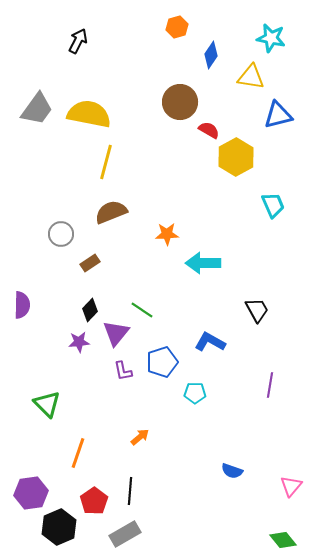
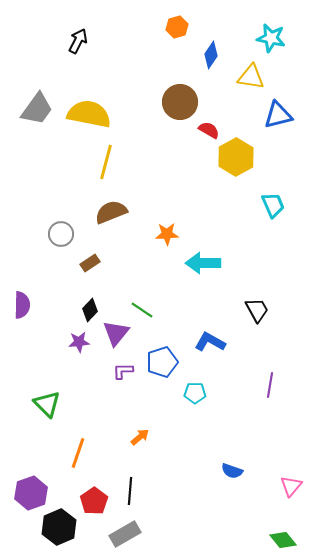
purple L-shape: rotated 100 degrees clockwise
purple hexagon: rotated 12 degrees counterclockwise
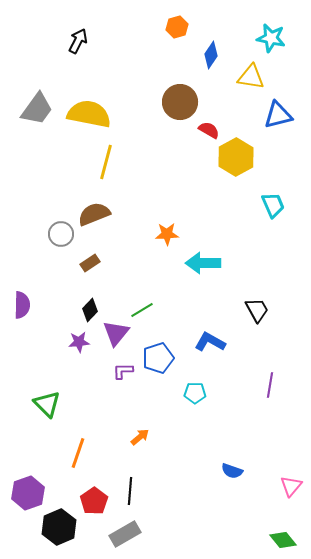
brown semicircle: moved 17 px left, 2 px down
green line: rotated 65 degrees counterclockwise
blue pentagon: moved 4 px left, 4 px up
purple hexagon: moved 3 px left
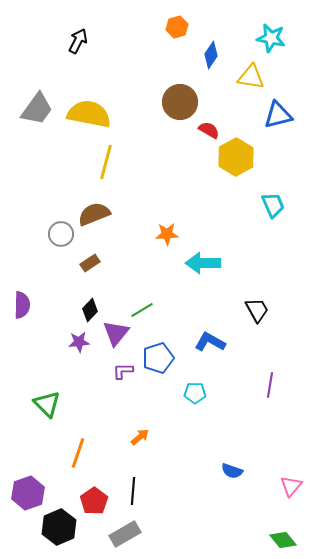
black line: moved 3 px right
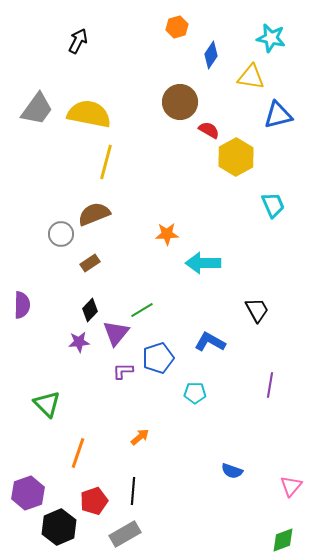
red pentagon: rotated 16 degrees clockwise
green diamond: rotated 72 degrees counterclockwise
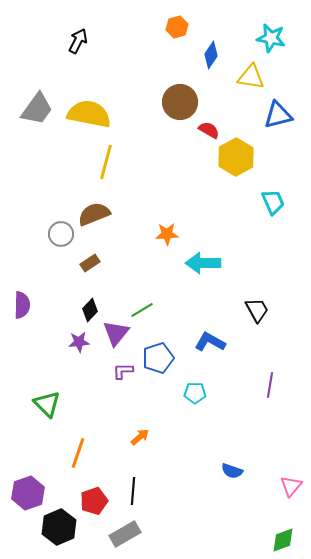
cyan trapezoid: moved 3 px up
